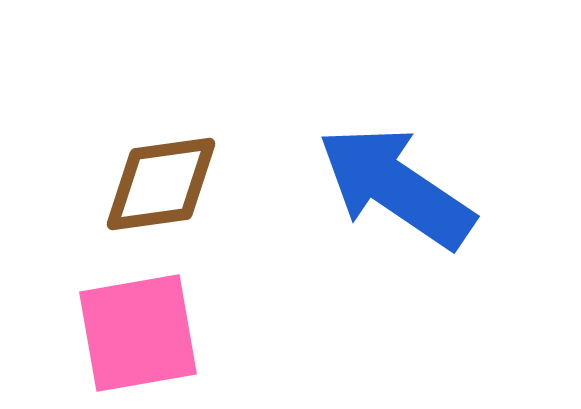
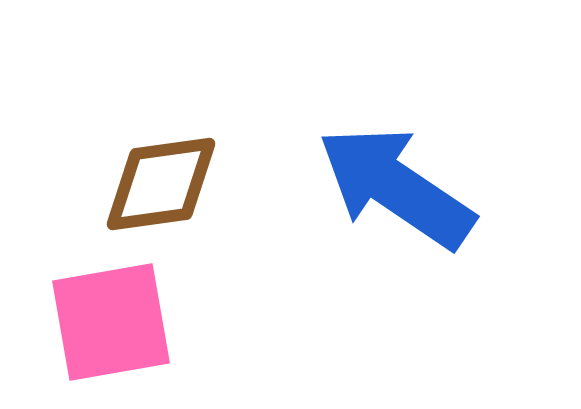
pink square: moved 27 px left, 11 px up
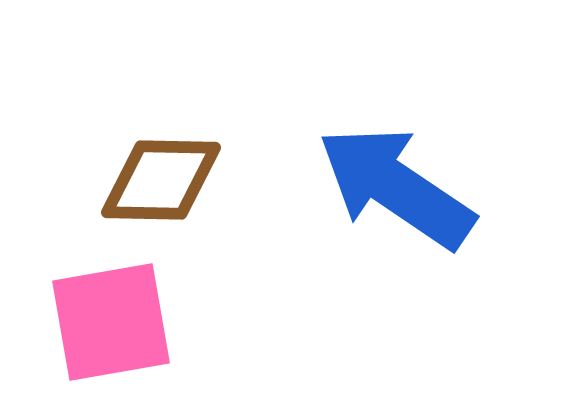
brown diamond: moved 4 px up; rotated 9 degrees clockwise
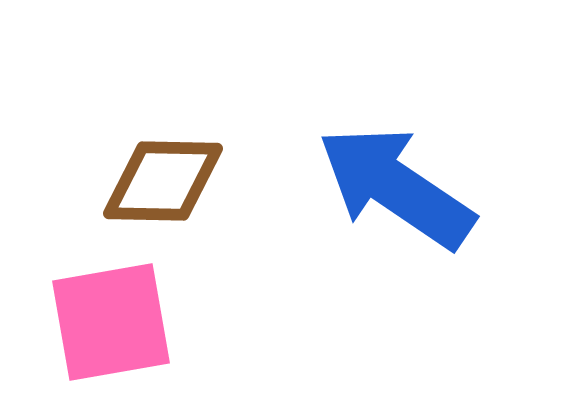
brown diamond: moved 2 px right, 1 px down
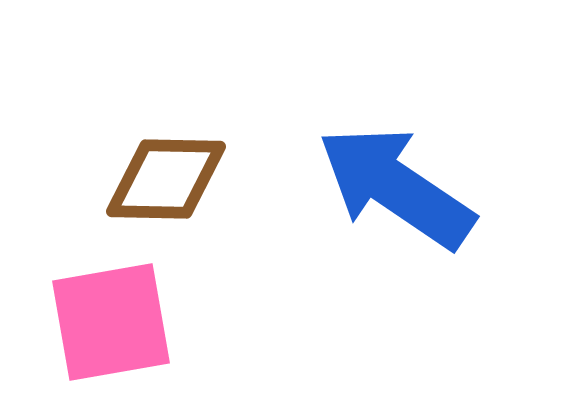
brown diamond: moved 3 px right, 2 px up
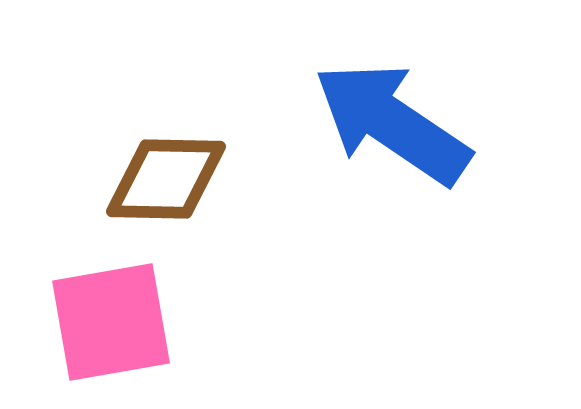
blue arrow: moved 4 px left, 64 px up
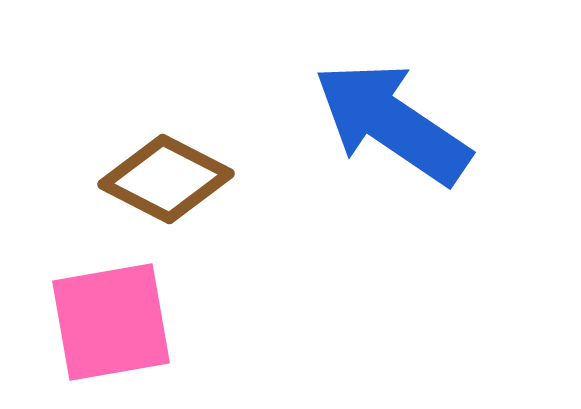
brown diamond: rotated 26 degrees clockwise
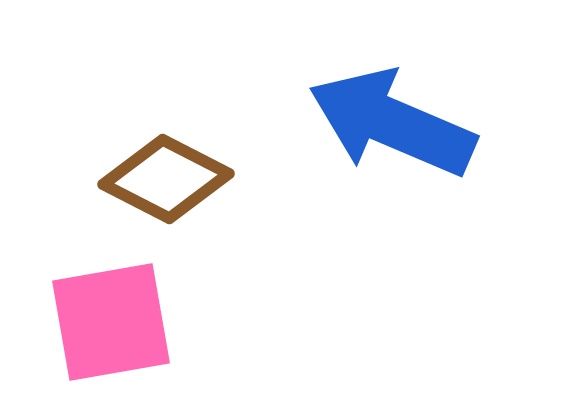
blue arrow: rotated 11 degrees counterclockwise
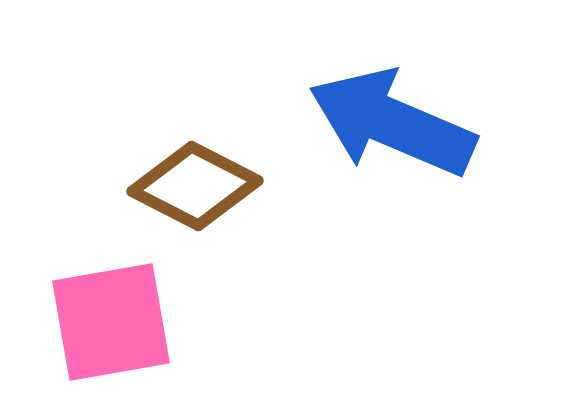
brown diamond: moved 29 px right, 7 px down
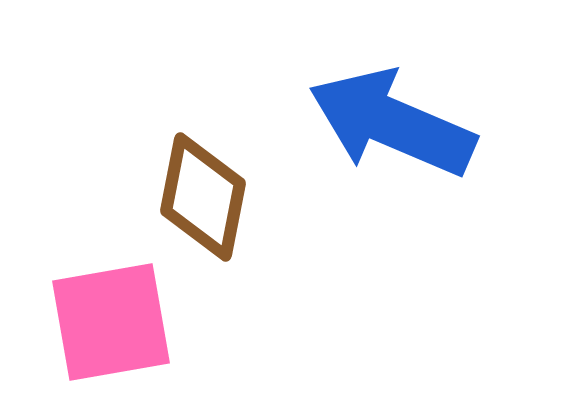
brown diamond: moved 8 px right, 11 px down; rotated 74 degrees clockwise
